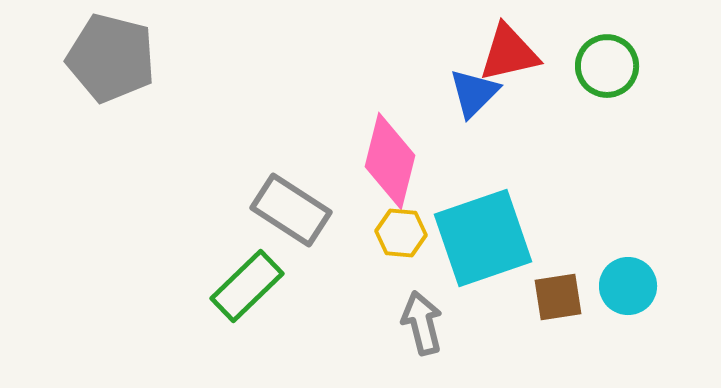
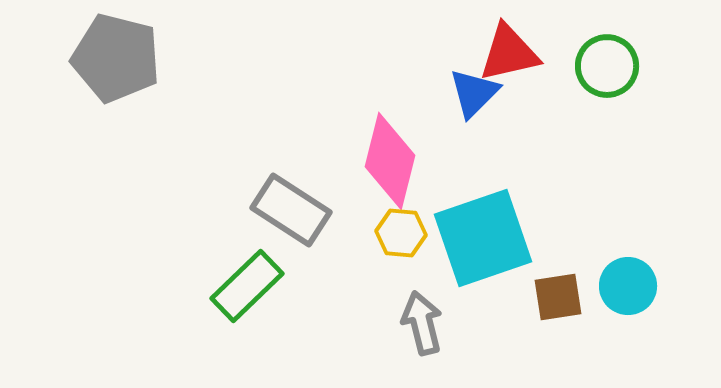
gray pentagon: moved 5 px right
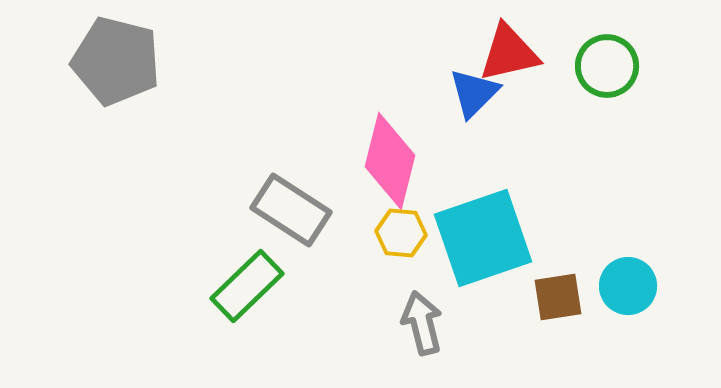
gray pentagon: moved 3 px down
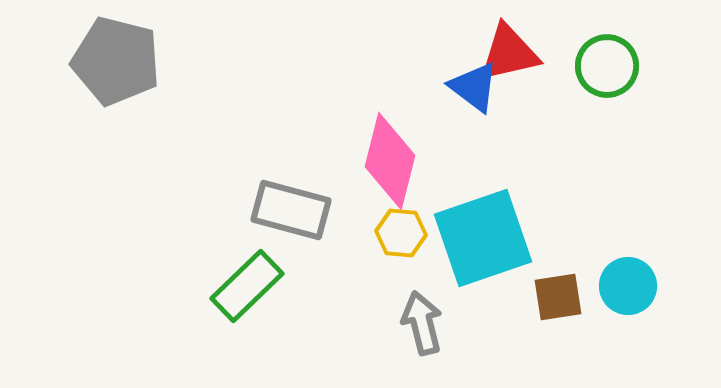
blue triangle: moved 6 px up; rotated 38 degrees counterclockwise
gray rectangle: rotated 18 degrees counterclockwise
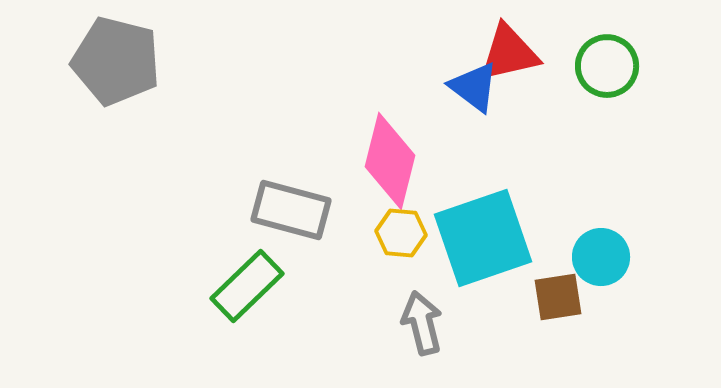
cyan circle: moved 27 px left, 29 px up
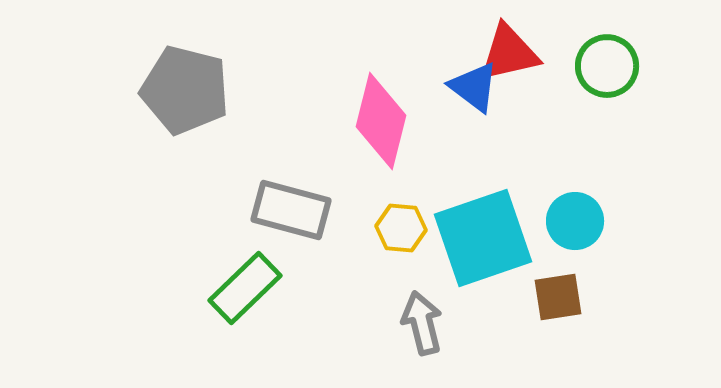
gray pentagon: moved 69 px right, 29 px down
pink diamond: moved 9 px left, 40 px up
yellow hexagon: moved 5 px up
cyan circle: moved 26 px left, 36 px up
green rectangle: moved 2 px left, 2 px down
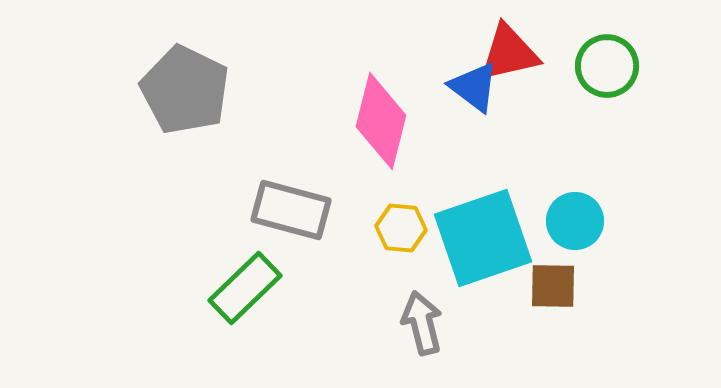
gray pentagon: rotated 12 degrees clockwise
brown square: moved 5 px left, 11 px up; rotated 10 degrees clockwise
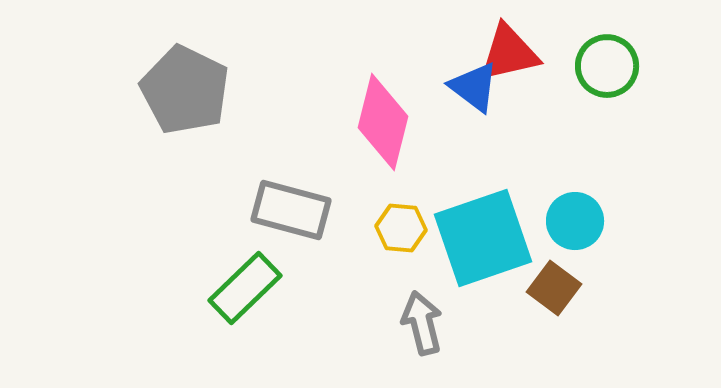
pink diamond: moved 2 px right, 1 px down
brown square: moved 1 px right, 2 px down; rotated 36 degrees clockwise
